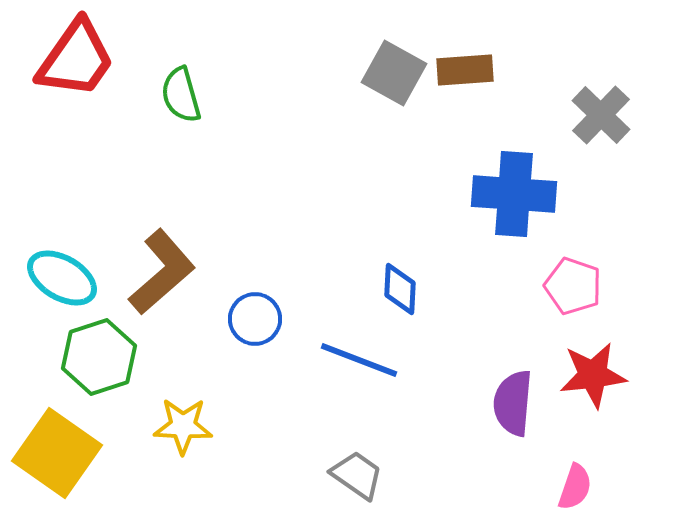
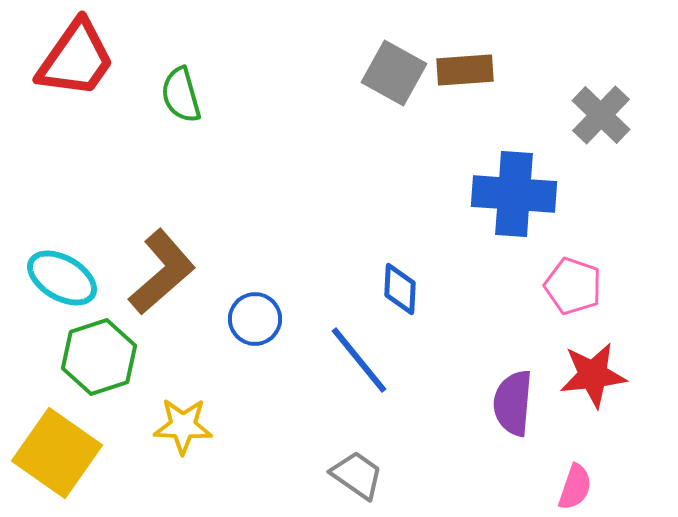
blue line: rotated 30 degrees clockwise
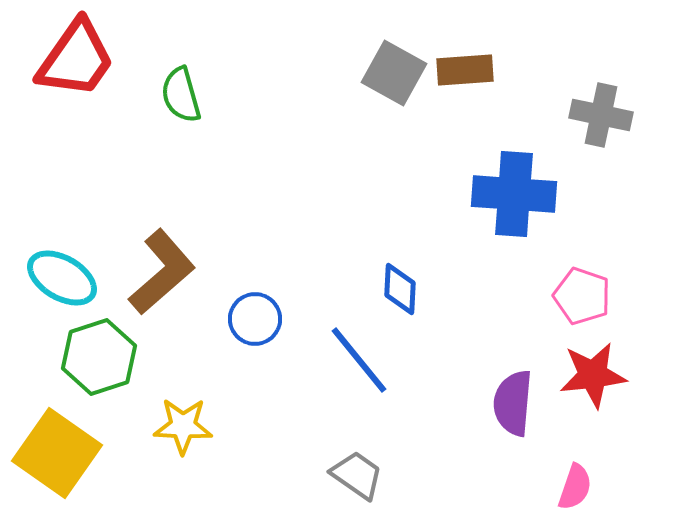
gray cross: rotated 32 degrees counterclockwise
pink pentagon: moved 9 px right, 10 px down
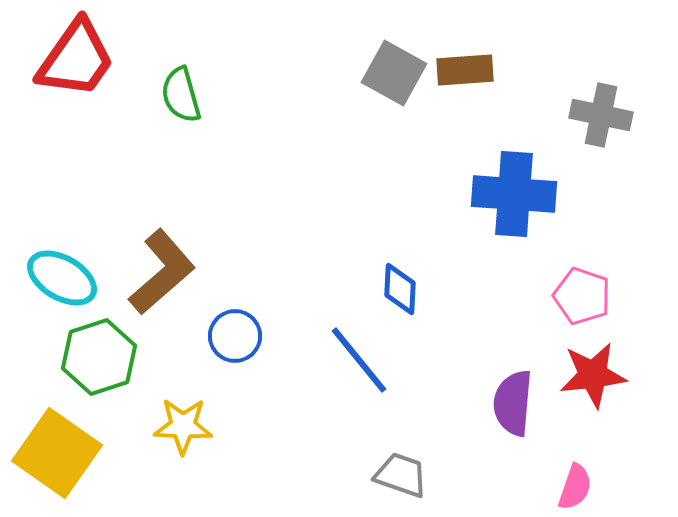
blue circle: moved 20 px left, 17 px down
gray trapezoid: moved 44 px right; rotated 16 degrees counterclockwise
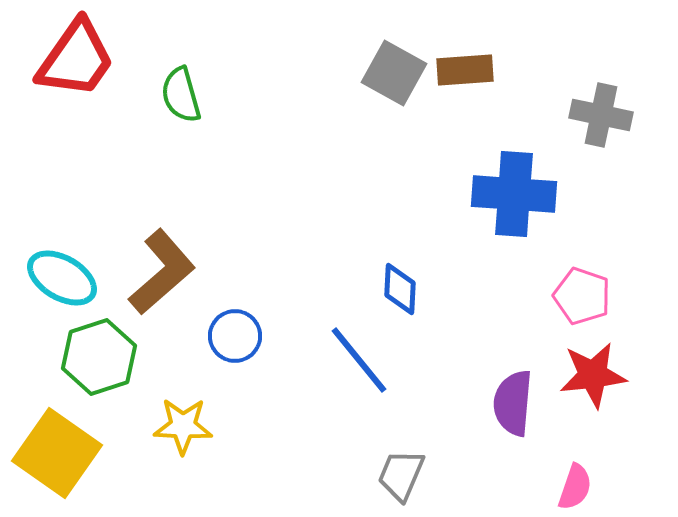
gray trapezoid: rotated 86 degrees counterclockwise
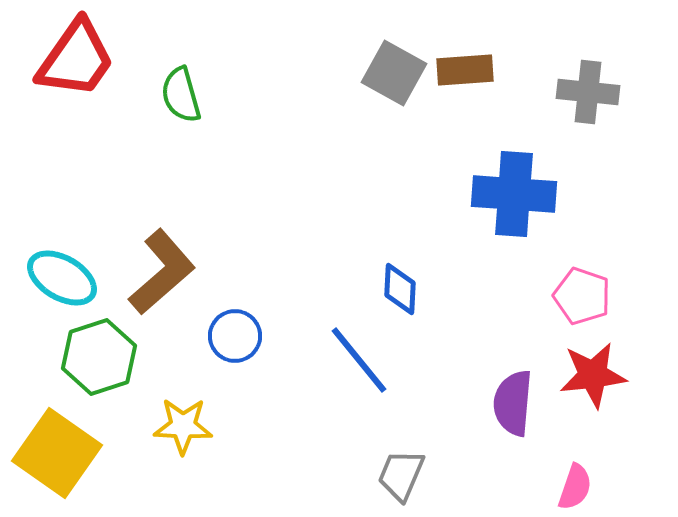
gray cross: moved 13 px left, 23 px up; rotated 6 degrees counterclockwise
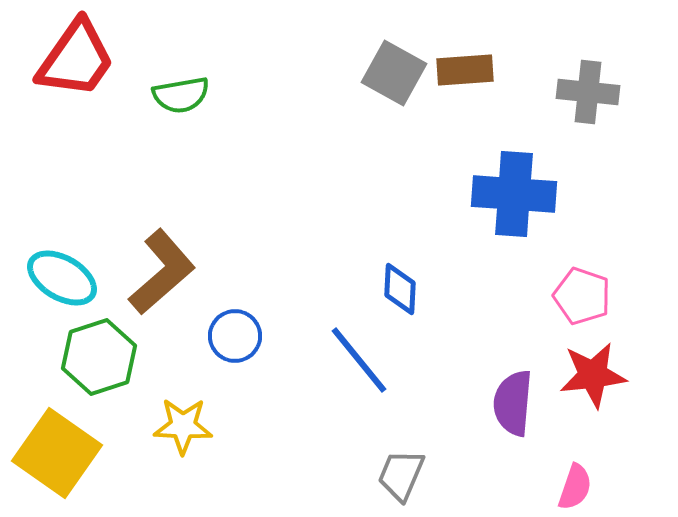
green semicircle: rotated 84 degrees counterclockwise
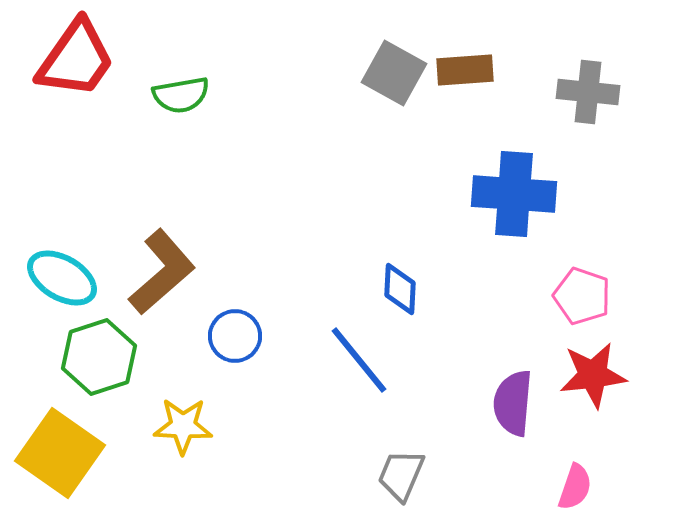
yellow square: moved 3 px right
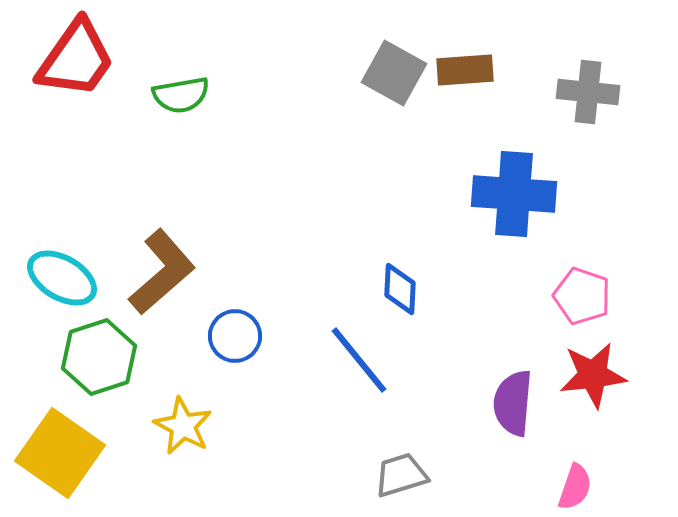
yellow star: rotated 26 degrees clockwise
gray trapezoid: rotated 50 degrees clockwise
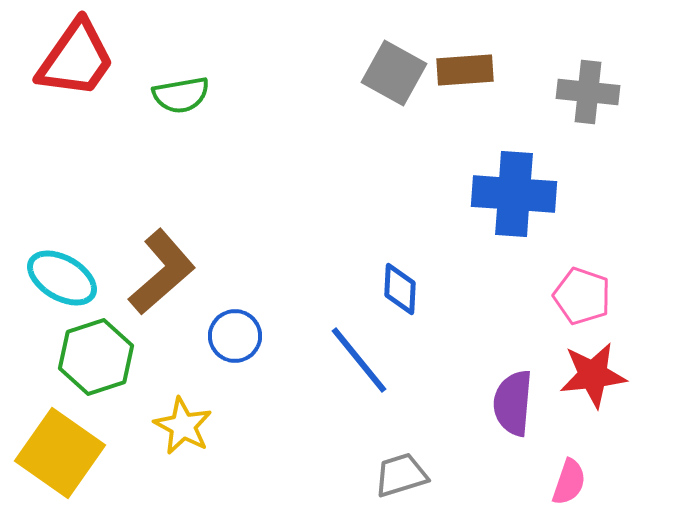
green hexagon: moved 3 px left
pink semicircle: moved 6 px left, 5 px up
